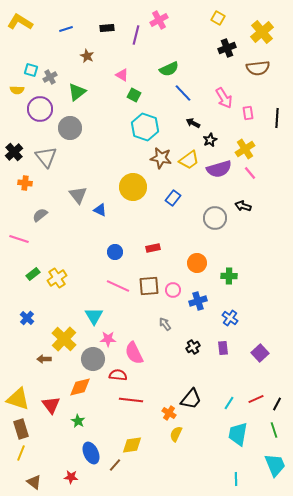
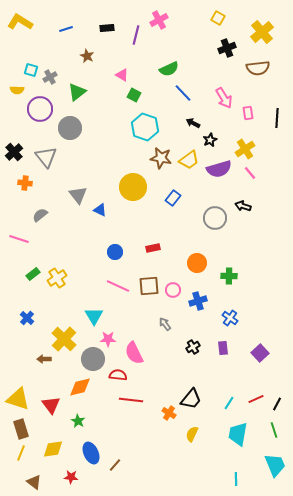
yellow semicircle at (176, 434): moved 16 px right
yellow diamond at (132, 445): moved 79 px left, 4 px down
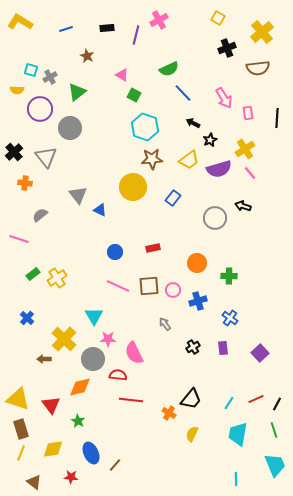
brown star at (161, 158): moved 9 px left, 1 px down; rotated 15 degrees counterclockwise
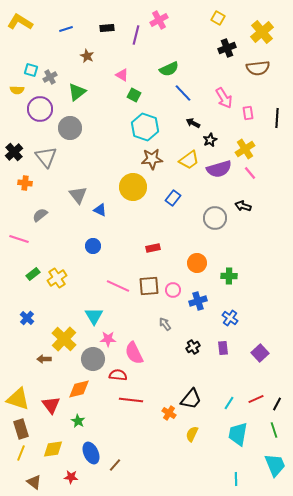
blue circle at (115, 252): moved 22 px left, 6 px up
orange diamond at (80, 387): moved 1 px left, 2 px down
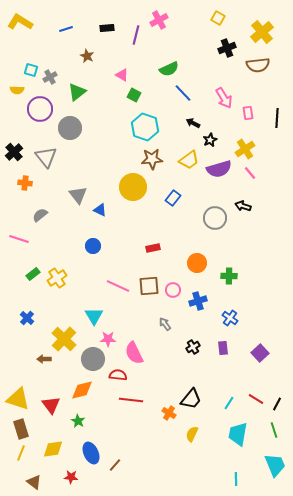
brown semicircle at (258, 68): moved 3 px up
orange diamond at (79, 389): moved 3 px right, 1 px down
red line at (256, 399): rotated 56 degrees clockwise
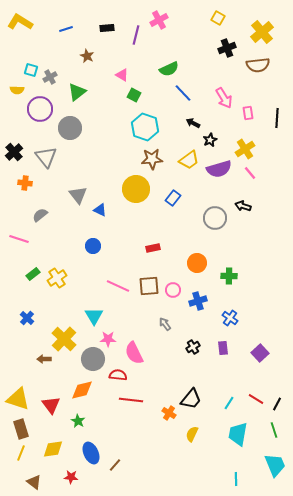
yellow circle at (133, 187): moved 3 px right, 2 px down
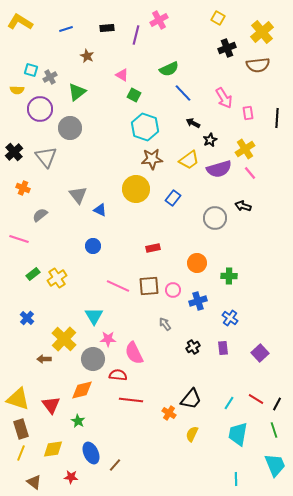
orange cross at (25, 183): moved 2 px left, 5 px down; rotated 16 degrees clockwise
